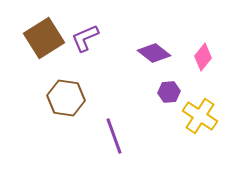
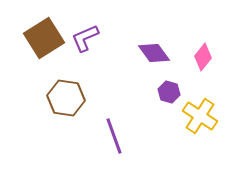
purple diamond: rotated 16 degrees clockwise
purple hexagon: rotated 20 degrees clockwise
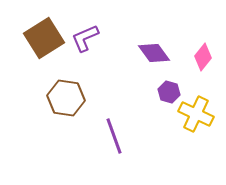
yellow cross: moved 4 px left, 2 px up; rotated 8 degrees counterclockwise
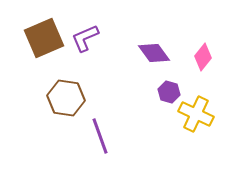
brown square: rotated 9 degrees clockwise
purple line: moved 14 px left
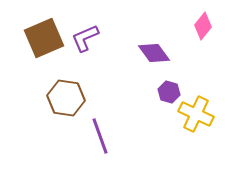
pink diamond: moved 31 px up
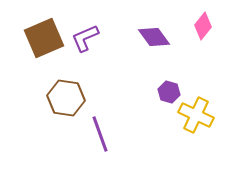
purple diamond: moved 16 px up
yellow cross: moved 1 px down
purple line: moved 2 px up
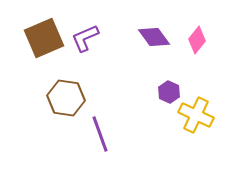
pink diamond: moved 6 px left, 14 px down
purple hexagon: rotated 10 degrees clockwise
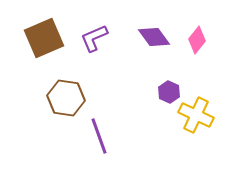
purple L-shape: moved 9 px right
purple line: moved 1 px left, 2 px down
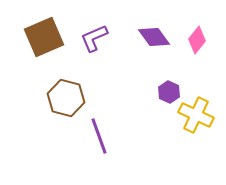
brown square: moved 1 px up
brown hexagon: rotated 6 degrees clockwise
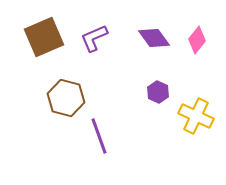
purple diamond: moved 1 px down
purple hexagon: moved 11 px left
yellow cross: moved 1 px down
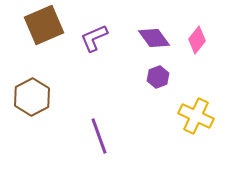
brown square: moved 12 px up
purple hexagon: moved 15 px up; rotated 15 degrees clockwise
brown hexagon: moved 34 px left, 1 px up; rotated 18 degrees clockwise
